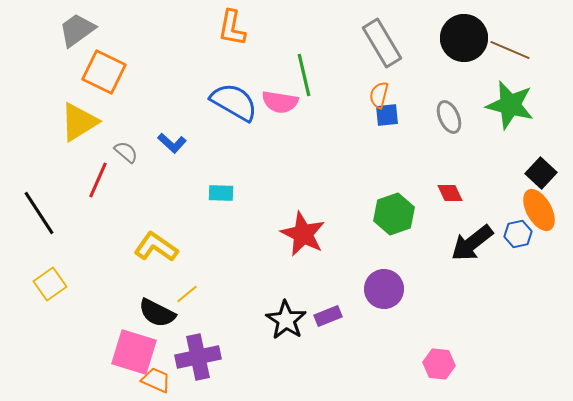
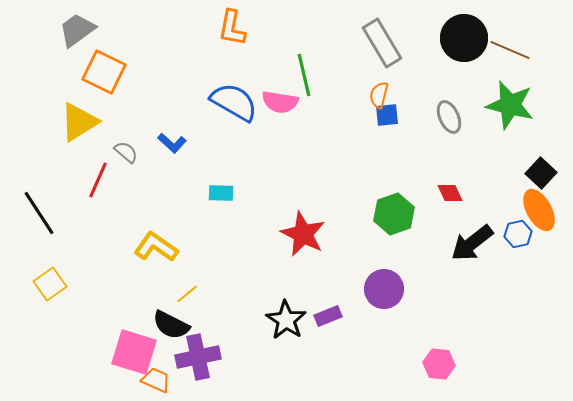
black semicircle: moved 14 px right, 12 px down
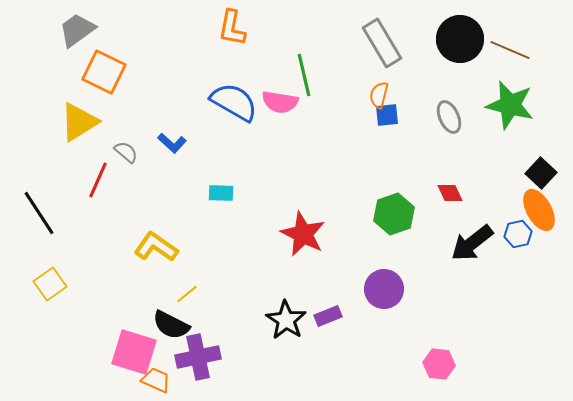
black circle: moved 4 px left, 1 px down
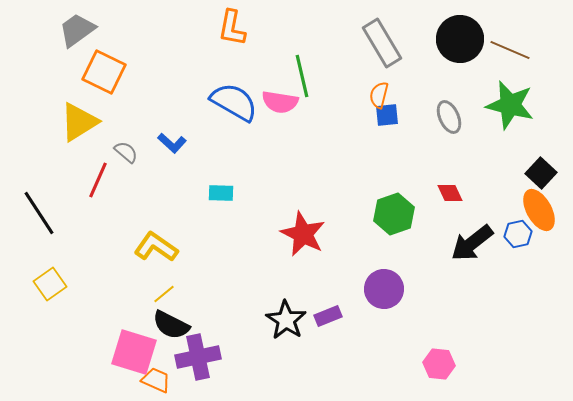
green line: moved 2 px left, 1 px down
yellow line: moved 23 px left
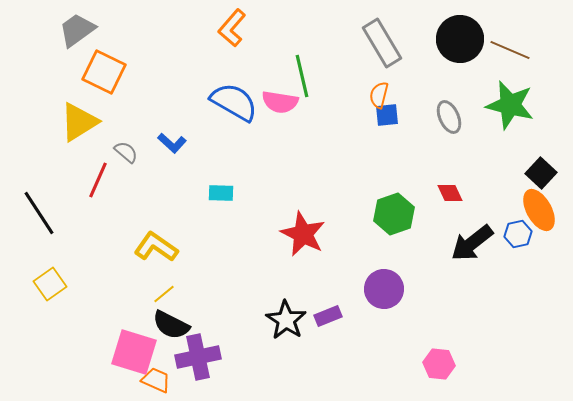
orange L-shape: rotated 30 degrees clockwise
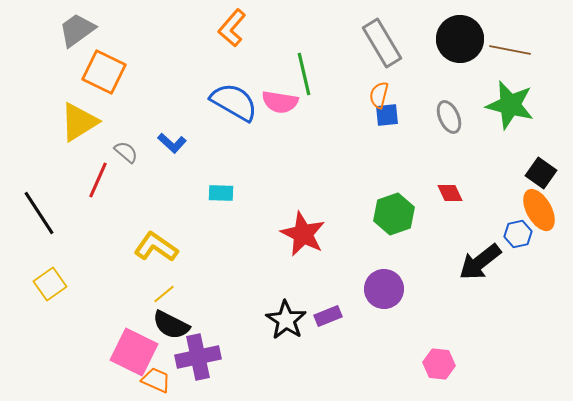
brown line: rotated 12 degrees counterclockwise
green line: moved 2 px right, 2 px up
black square: rotated 8 degrees counterclockwise
black arrow: moved 8 px right, 19 px down
pink square: rotated 9 degrees clockwise
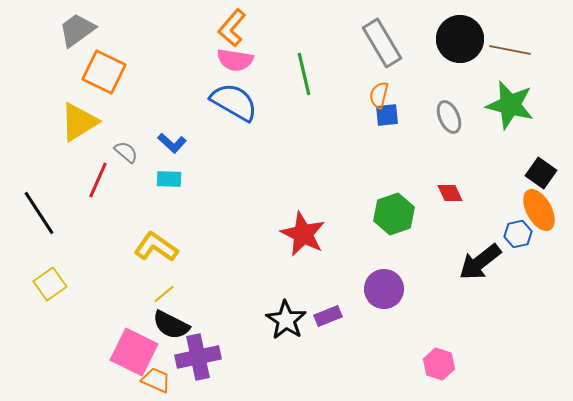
pink semicircle: moved 45 px left, 42 px up
cyan rectangle: moved 52 px left, 14 px up
pink hexagon: rotated 12 degrees clockwise
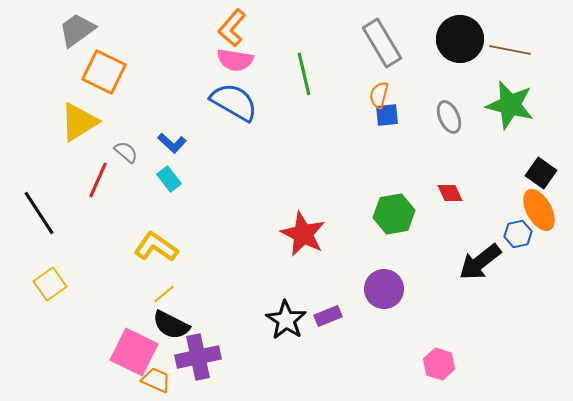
cyan rectangle: rotated 50 degrees clockwise
green hexagon: rotated 9 degrees clockwise
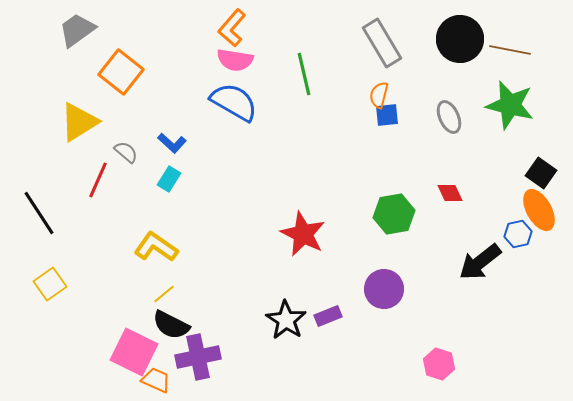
orange square: moved 17 px right; rotated 12 degrees clockwise
cyan rectangle: rotated 70 degrees clockwise
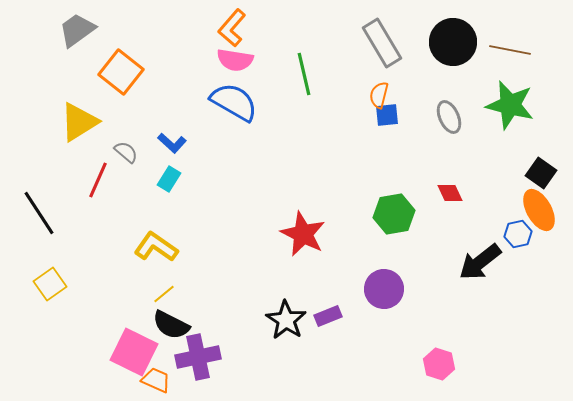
black circle: moved 7 px left, 3 px down
